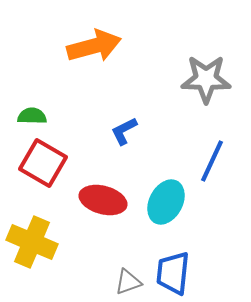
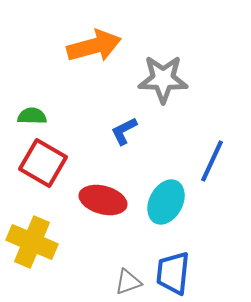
gray star: moved 43 px left
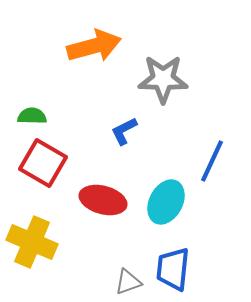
blue trapezoid: moved 4 px up
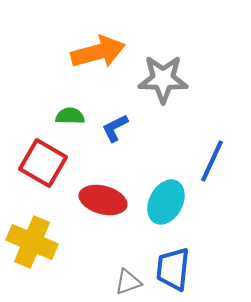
orange arrow: moved 4 px right, 6 px down
green semicircle: moved 38 px right
blue L-shape: moved 9 px left, 3 px up
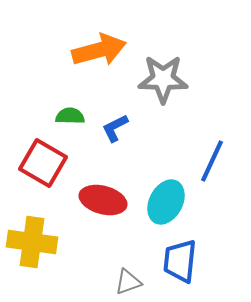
orange arrow: moved 1 px right, 2 px up
yellow cross: rotated 15 degrees counterclockwise
blue trapezoid: moved 7 px right, 8 px up
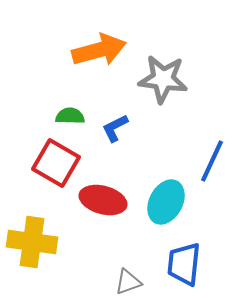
gray star: rotated 6 degrees clockwise
red square: moved 13 px right
blue trapezoid: moved 4 px right, 3 px down
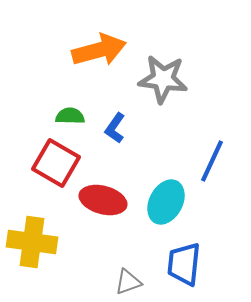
blue L-shape: rotated 28 degrees counterclockwise
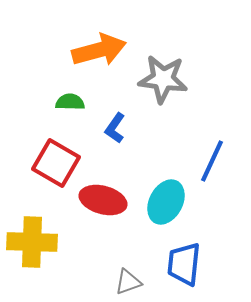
green semicircle: moved 14 px up
yellow cross: rotated 6 degrees counterclockwise
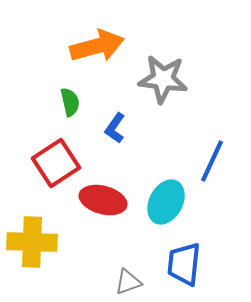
orange arrow: moved 2 px left, 4 px up
green semicircle: rotated 76 degrees clockwise
red square: rotated 27 degrees clockwise
